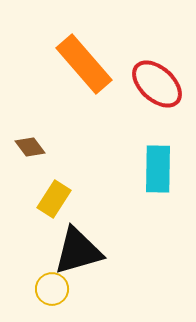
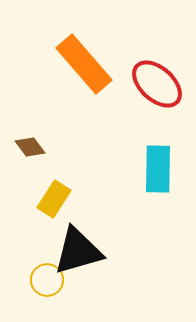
yellow circle: moved 5 px left, 9 px up
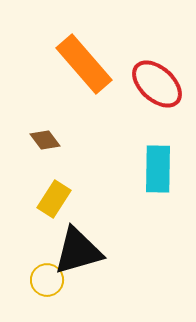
brown diamond: moved 15 px right, 7 px up
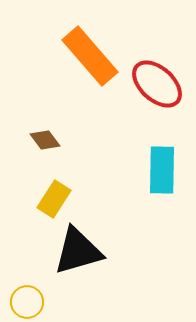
orange rectangle: moved 6 px right, 8 px up
cyan rectangle: moved 4 px right, 1 px down
yellow circle: moved 20 px left, 22 px down
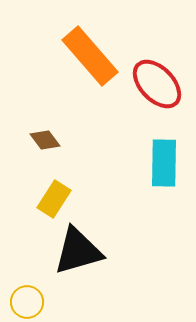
red ellipse: rotated 4 degrees clockwise
cyan rectangle: moved 2 px right, 7 px up
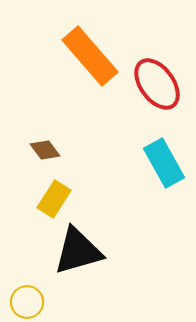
red ellipse: rotated 8 degrees clockwise
brown diamond: moved 10 px down
cyan rectangle: rotated 30 degrees counterclockwise
